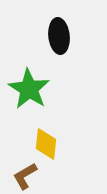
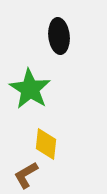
green star: moved 1 px right
brown L-shape: moved 1 px right, 1 px up
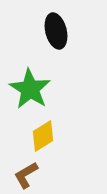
black ellipse: moved 3 px left, 5 px up; rotated 8 degrees counterclockwise
yellow diamond: moved 3 px left, 8 px up; rotated 52 degrees clockwise
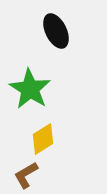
black ellipse: rotated 12 degrees counterclockwise
yellow diamond: moved 3 px down
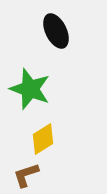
green star: rotated 12 degrees counterclockwise
brown L-shape: rotated 12 degrees clockwise
